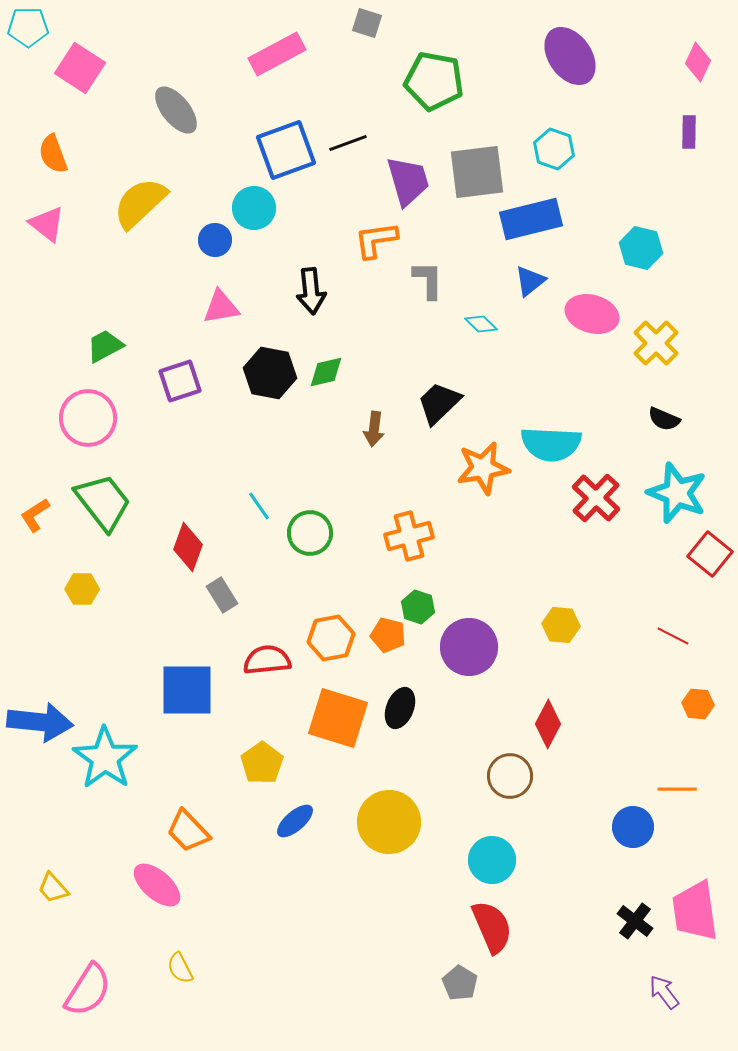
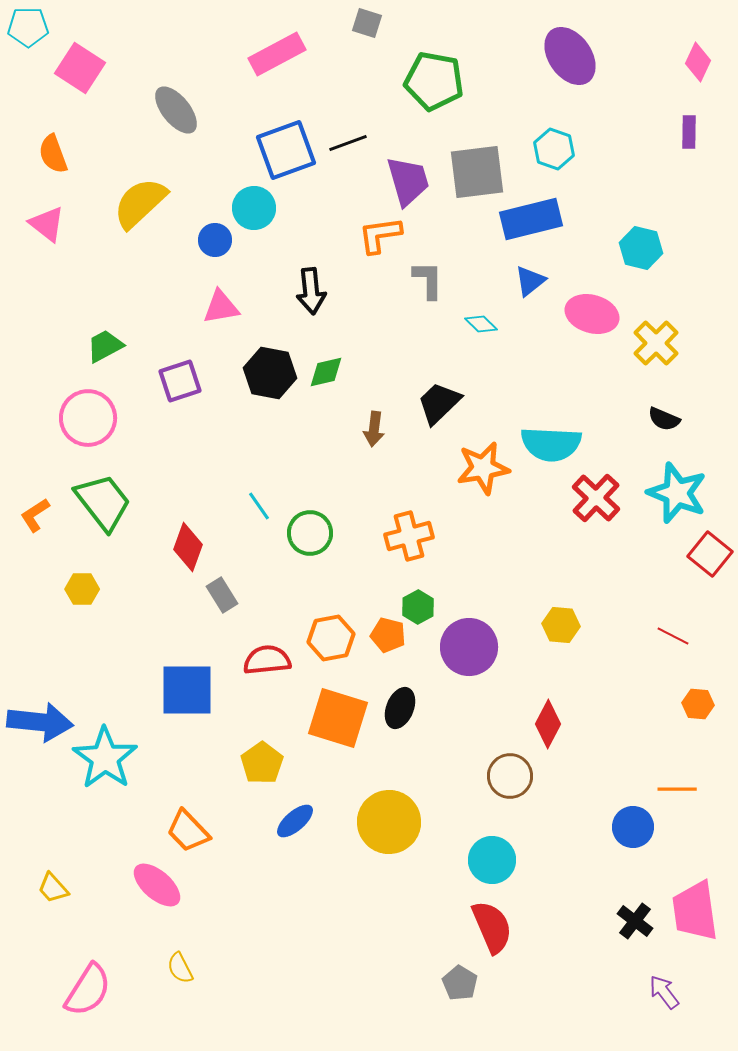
orange L-shape at (376, 240): moved 4 px right, 5 px up
green hexagon at (418, 607): rotated 12 degrees clockwise
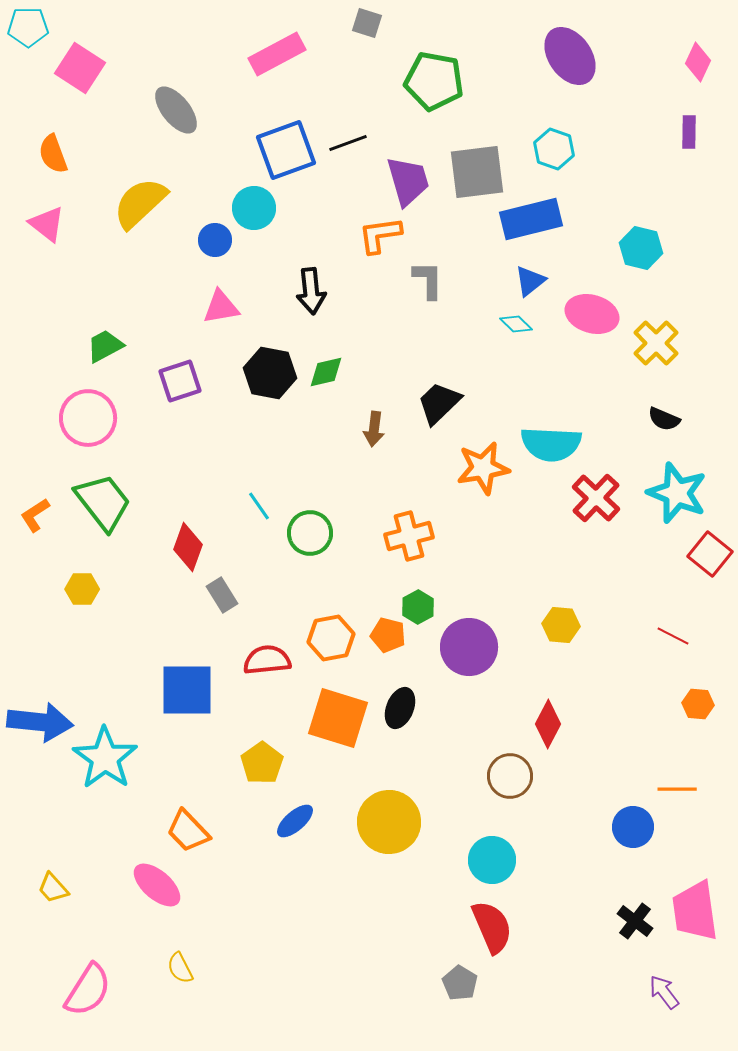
cyan diamond at (481, 324): moved 35 px right
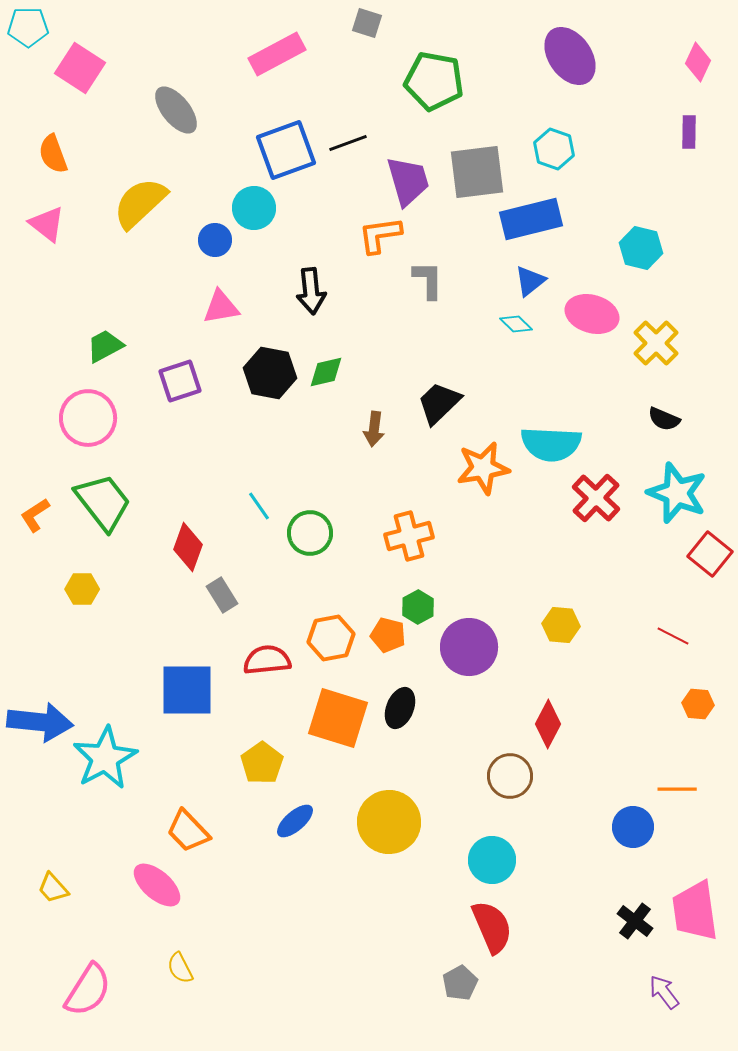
cyan star at (105, 758): rotated 8 degrees clockwise
gray pentagon at (460, 983): rotated 12 degrees clockwise
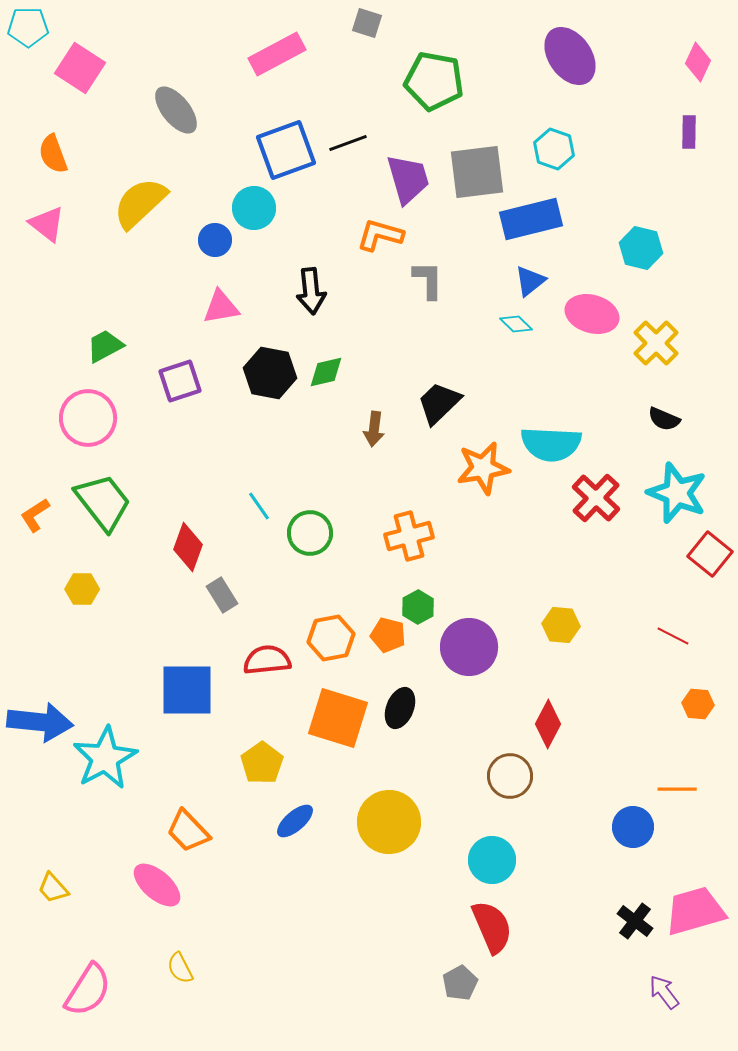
purple trapezoid at (408, 181): moved 2 px up
orange L-shape at (380, 235): rotated 24 degrees clockwise
pink trapezoid at (695, 911): rotated 82 degrees clockwise
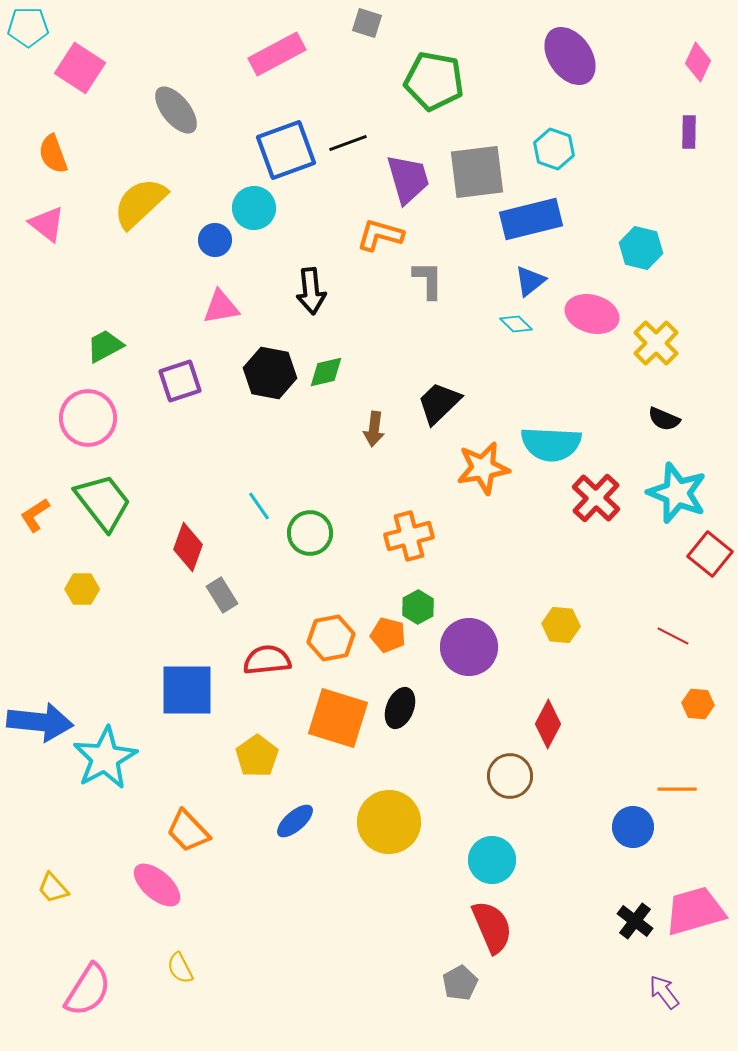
yellow pentagon at (262, 763): moved 5 px left, 7 px up
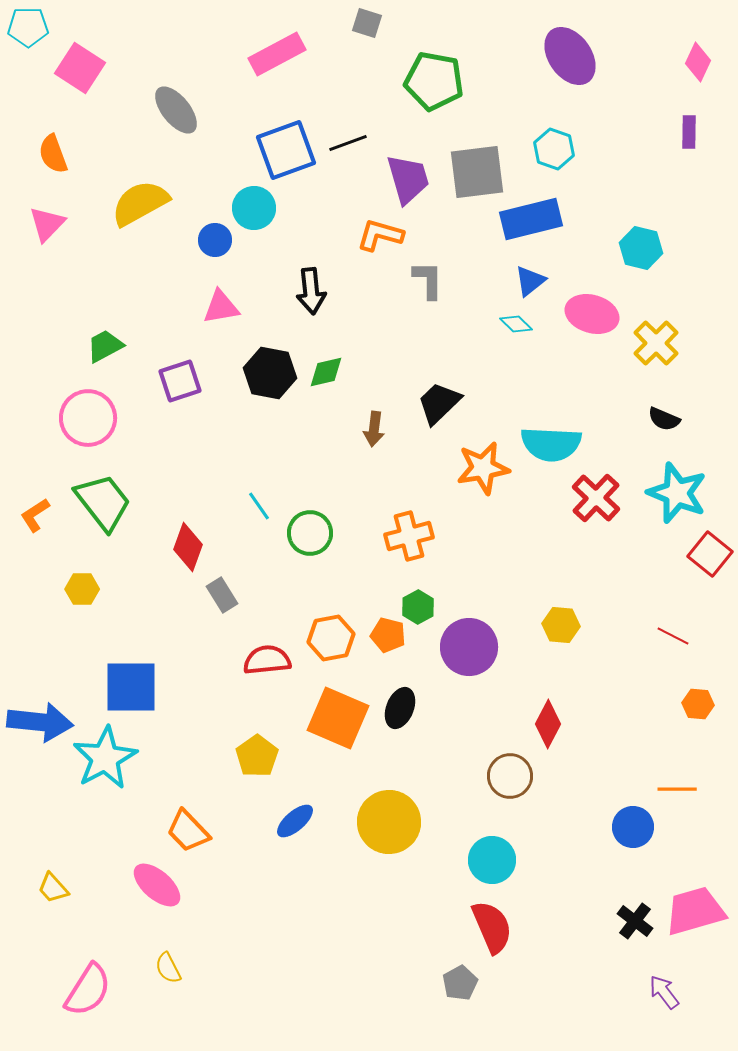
yellow semicircle at (140, 203): rotated 14 degrees clockwise
pink triangle at (47, 224): rotated 36 degrees clockwise
blue square at (187, 690): moved 56 px left, 3 px up
orange square at (338, 718): rotated 6 degrees clockwise
yellow semicircle at (180, 968): moved 12 px left
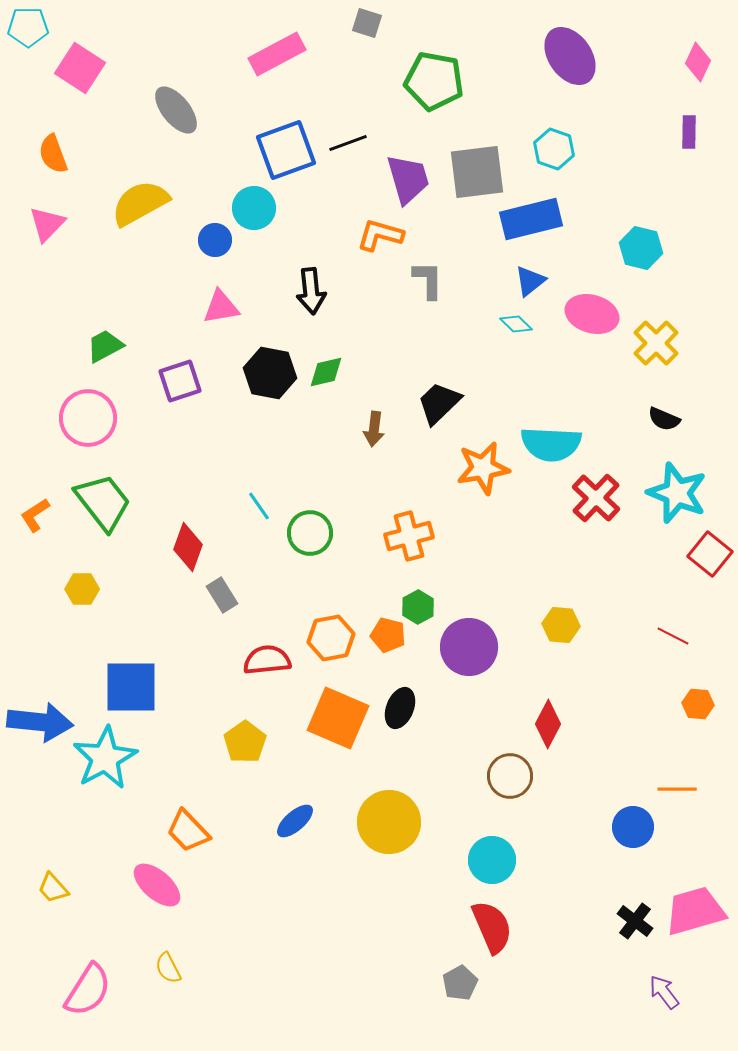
yellow pentagon at (257, 756): moved 12 px left, 14 px up
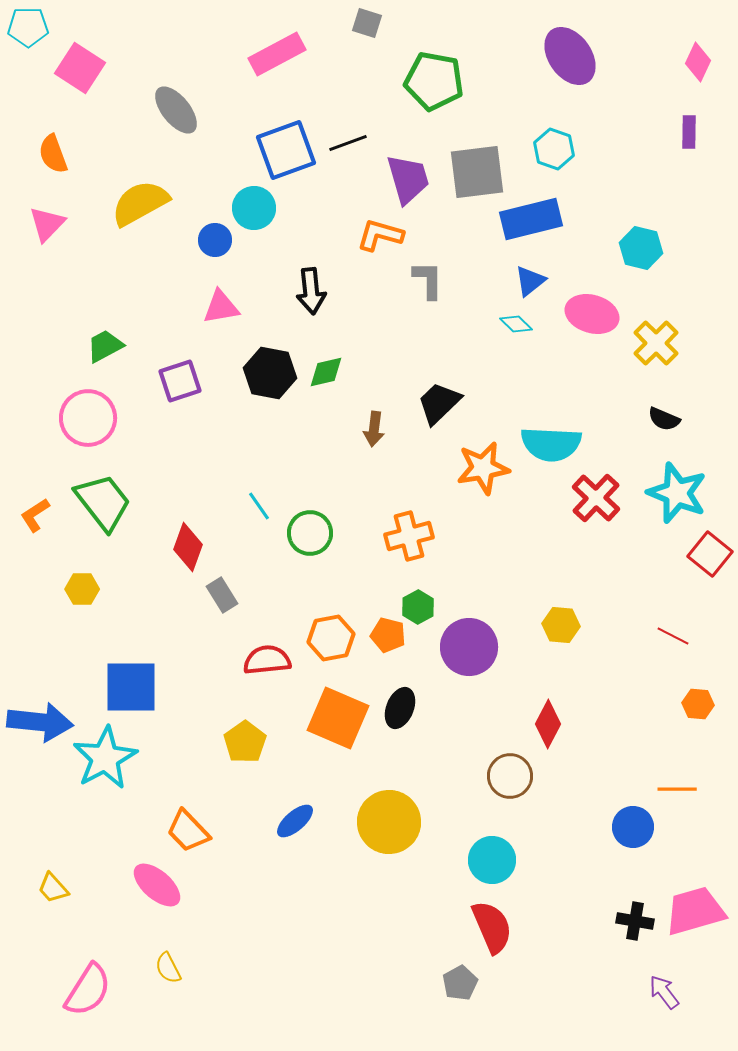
black cross at (635, 921): rotated 27 degrees counterclockwise
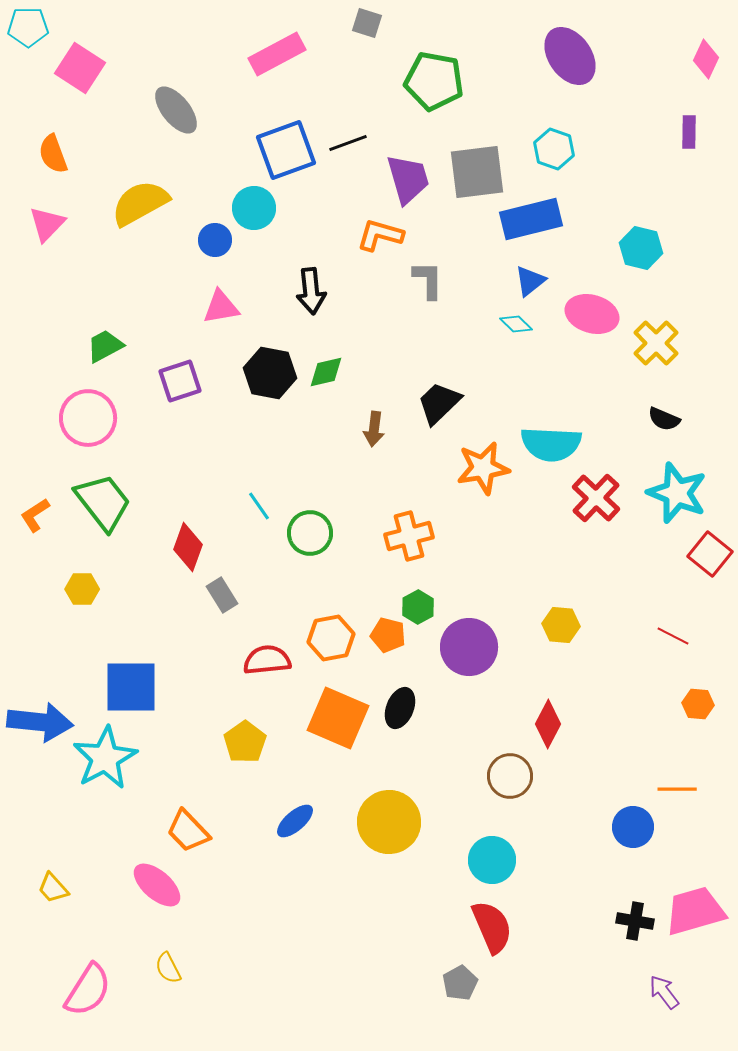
pink diamond at (698, 62): moved 8 px right, 3 px up
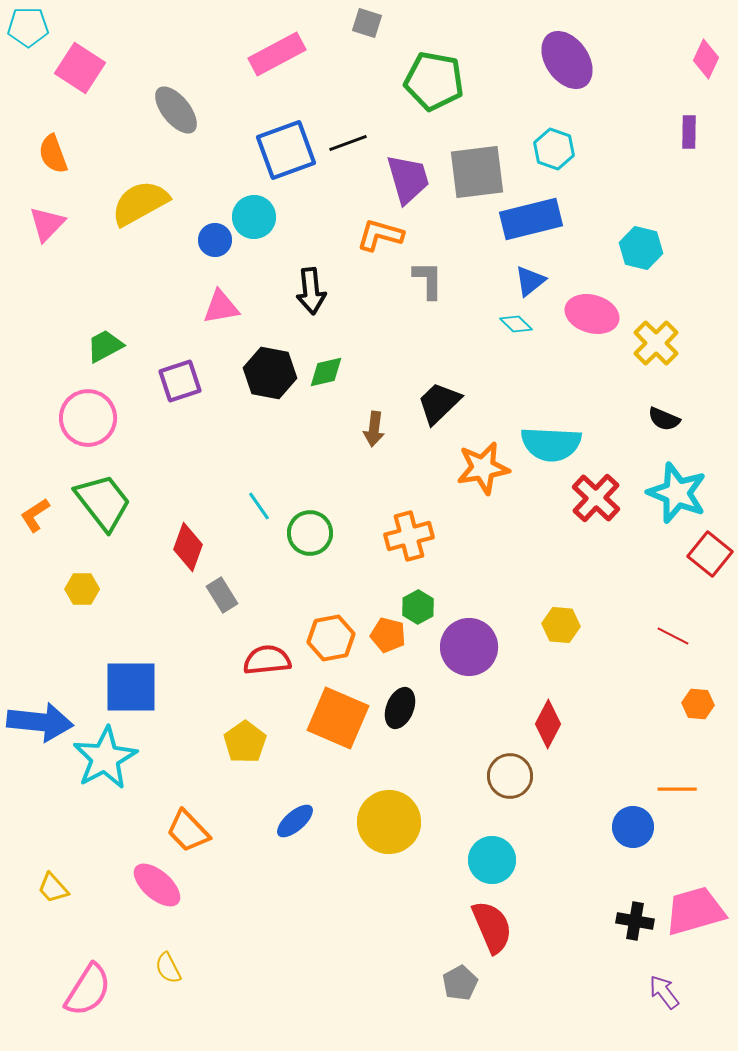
purple ellipse at (570, 56): moved 3 px left, 4 px down
cyan circle at (254, 208): moved 9 px down
